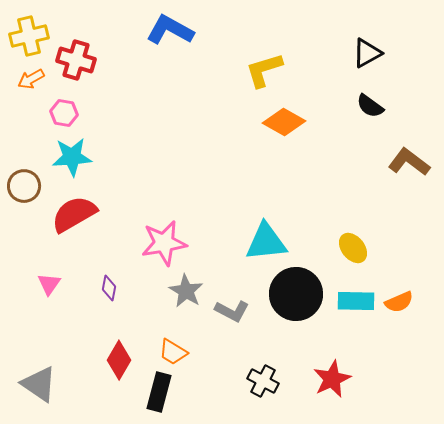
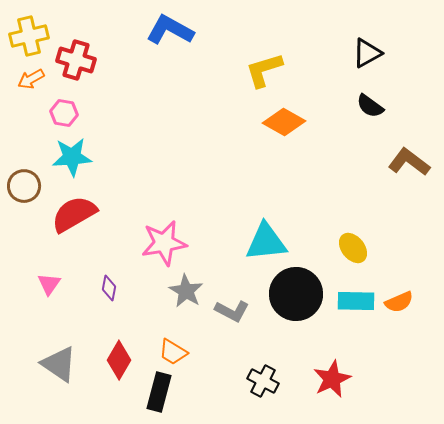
gray triangle: moved 20 px right, 20 px up
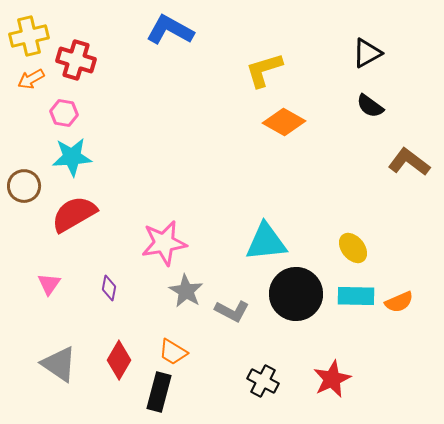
cyan rectangle: moved 5 px up
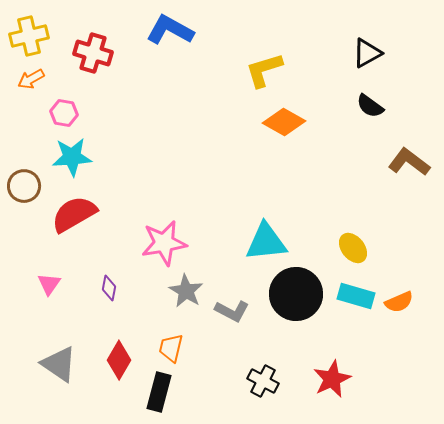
red cross: moved 17 px right, 7 px up
cyan rectangle: rotated 15 degrees clockwise
orange trapezoid: moved 2 px left, 4 px up; rotated 72 degrees clockwise
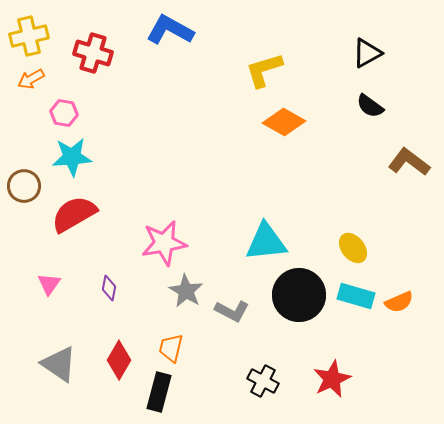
black circle: moved 3 px right, 1 px down
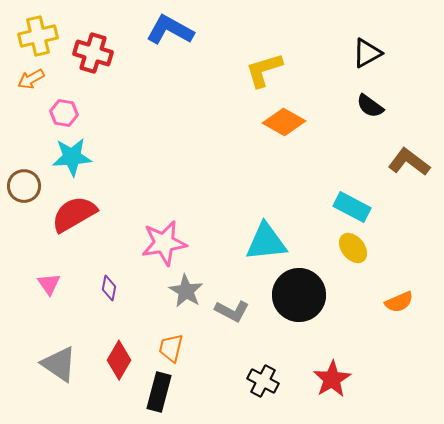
yellow cross: moved 9 px right
pink triangle: rotated 10 degrees counterclockwise
cyan rectangle: moved 4 px left, 89 px up; rotated 12 degrees clockwise
red star: rotated 6 degrees counterclockwise
